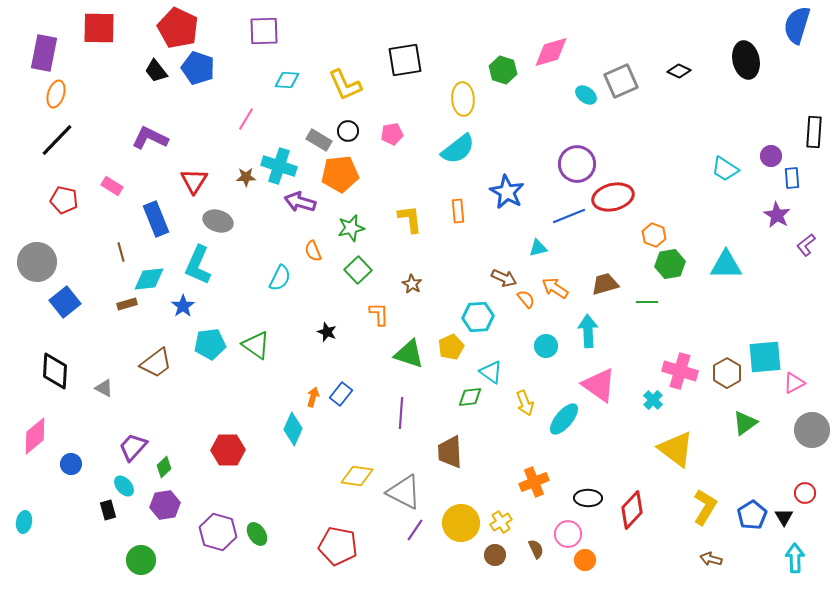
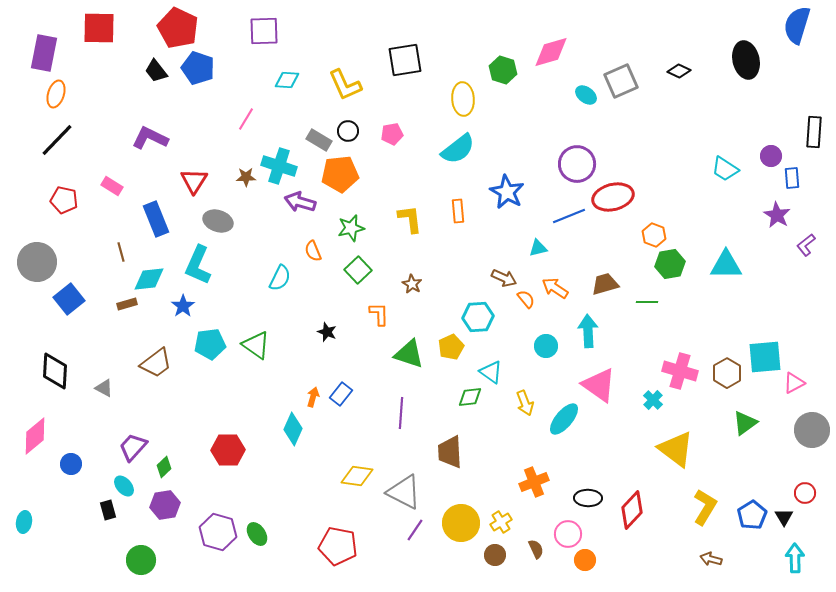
blue square at (65, 302): moved 4 px right, 3 px up
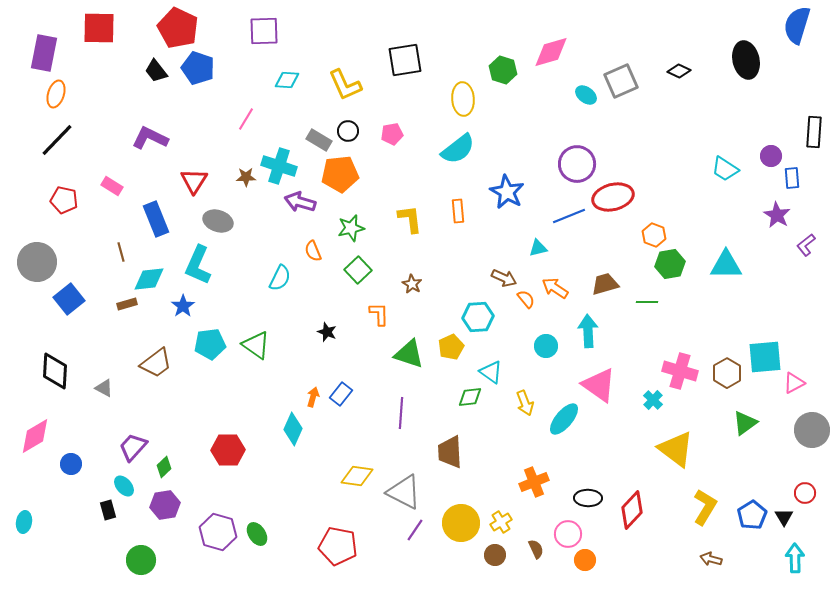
pink diamond at (35, 436): rotated 9 degrees clockwise
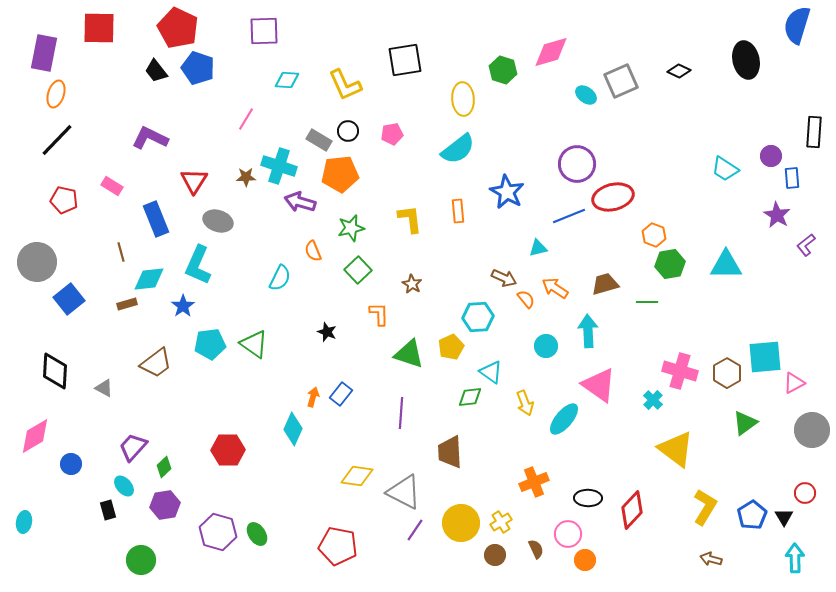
green triangle at (256, 345): moved 2 px left, 1 px up
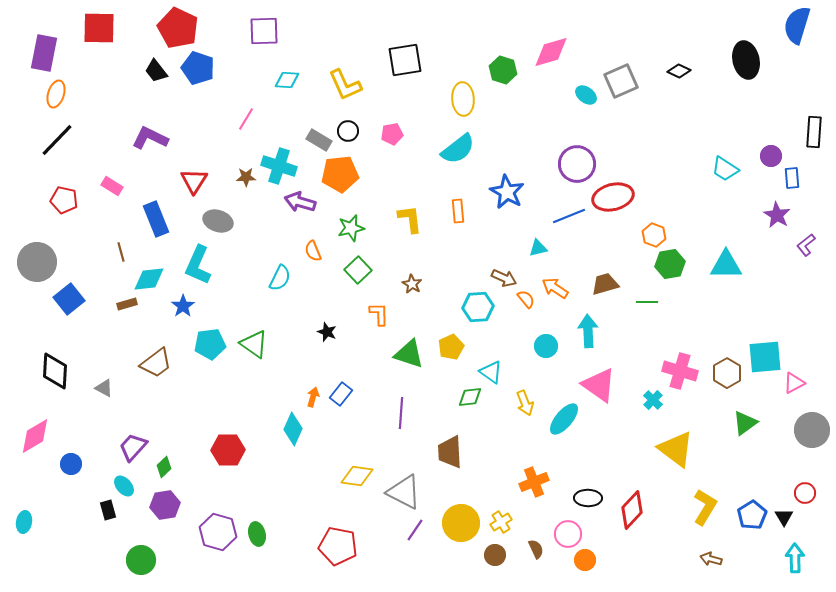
cyan hexagon at (478, 317): moved 10 px up
green ellipse at (257, 534): rotated 20 degrees clockwise
